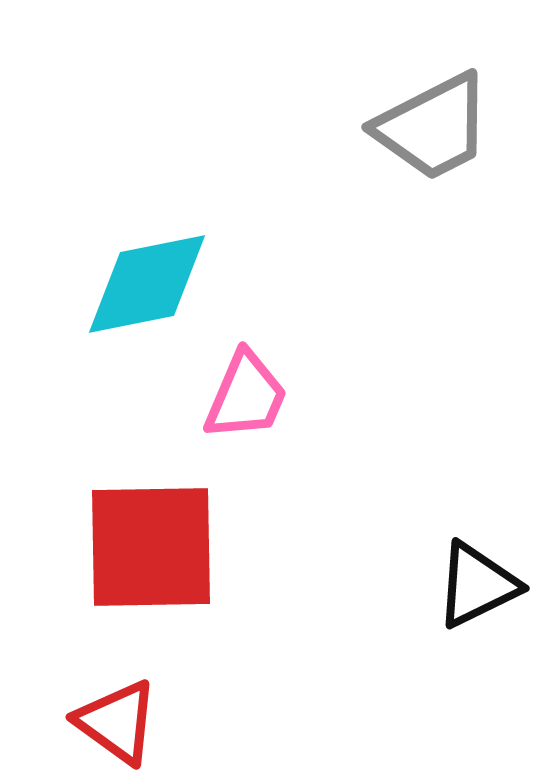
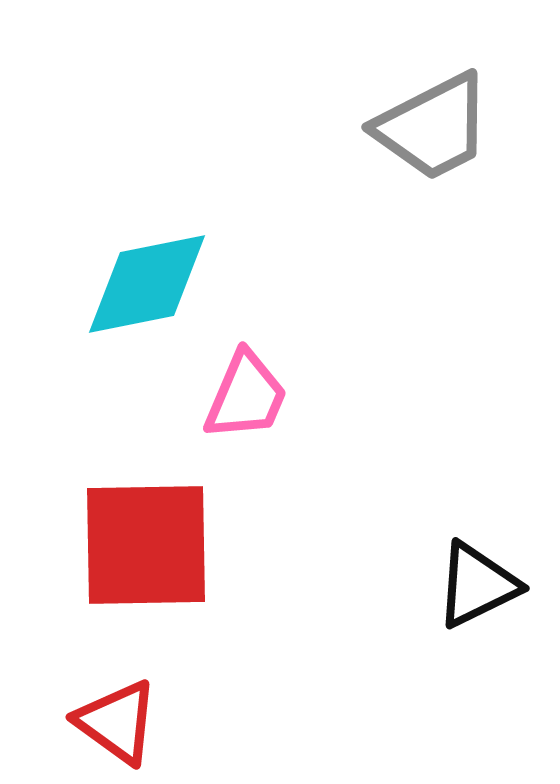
red square: moved 5 px left, 2 px up
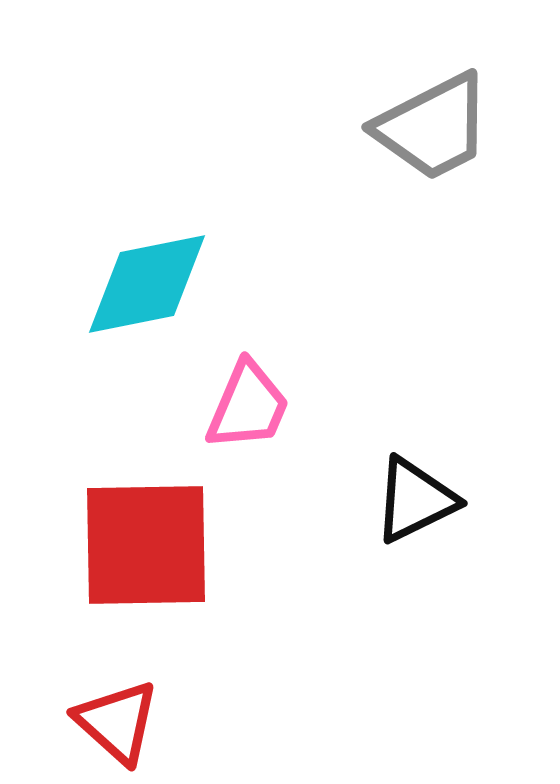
pink trapezoid: moved 2 px right, 10 px down
black triangle: moved 62 px left, 85 px up
red triangle: rotated 6 degrees clockwise
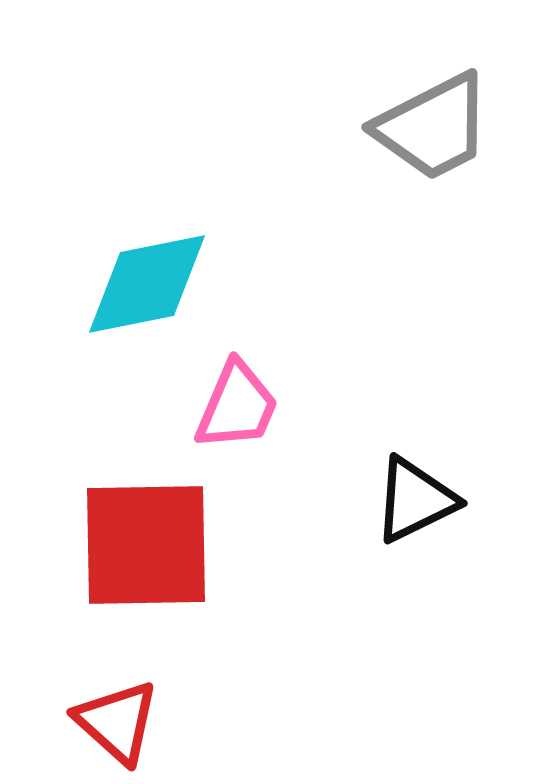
pink trapezoid: moved 11 px left
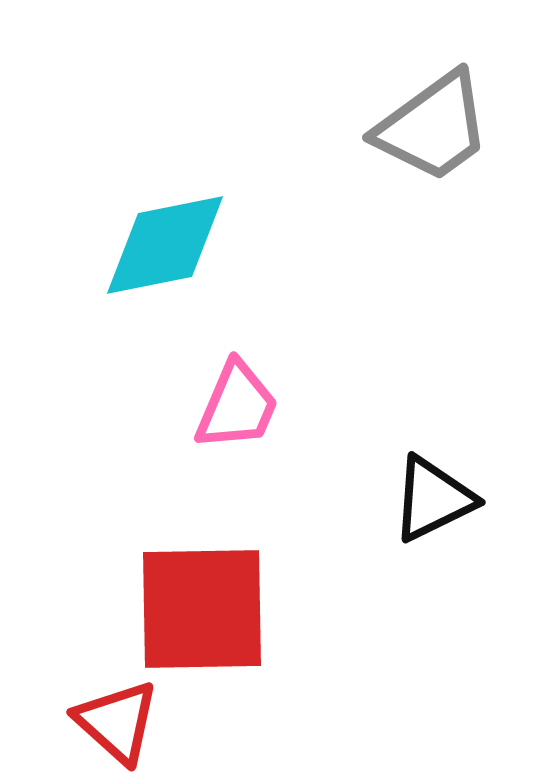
gray trapezoid: rotated 9 degrees counterclockwise
cyan diamond: moved 18 px right, 39 px up
black triangle: moved 18 px right, 1 px up
red square: moved 56 px right, 64 px down
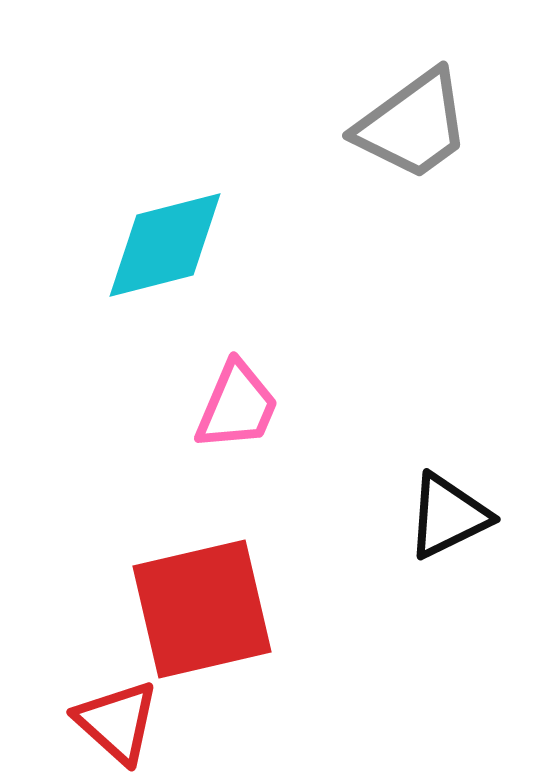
gray trapezoid: moved 20 px left, 2 px up
cyan diamond: rotated 3 degrees counterclockwise
black triangle: moved 15 px right, 17 px down
red square: rotated 12 degrees counterclockwise
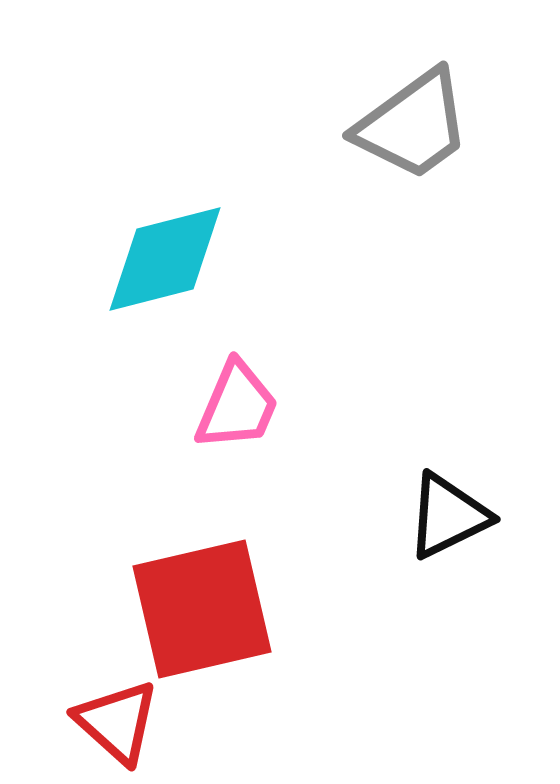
cyan diamond: moved 14 px down
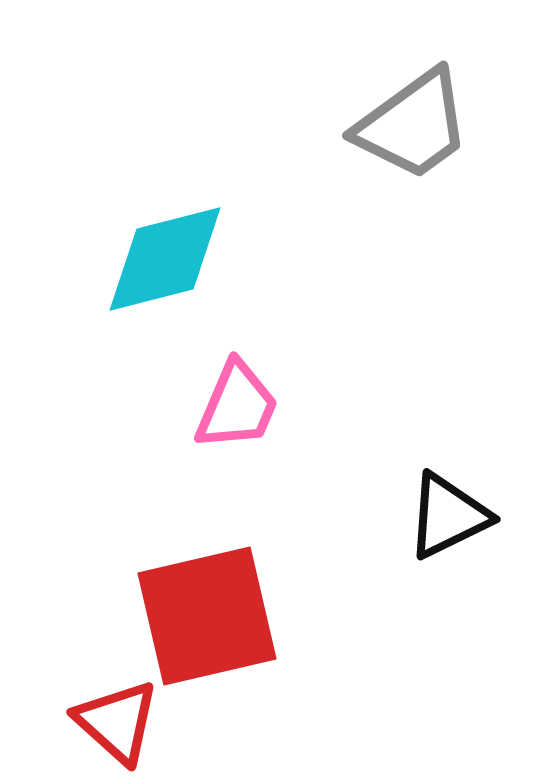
red square: moved 5 px right, 7 px down
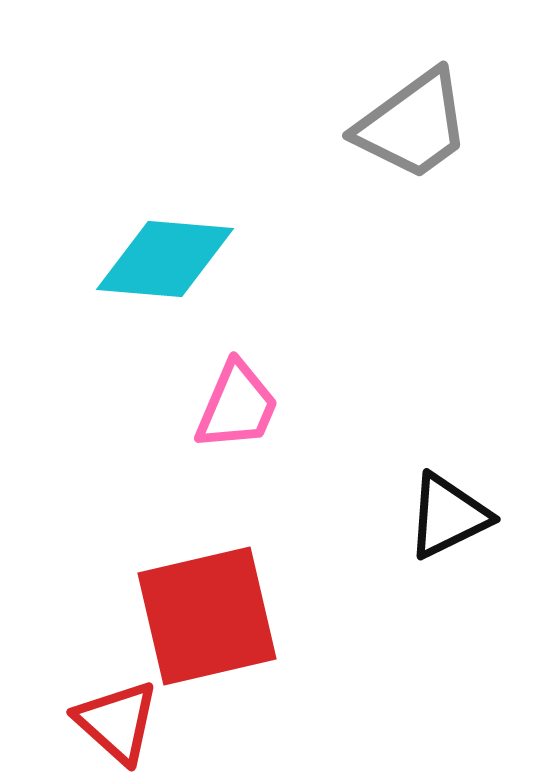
cyan diamond: rotated 19 degrees clockwise
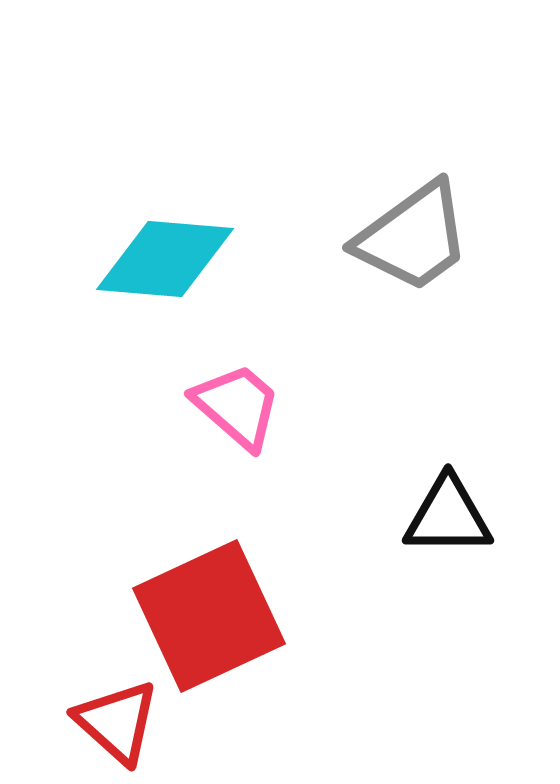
gray trapezoid: moved 112 px down
pink trapezoid: rotated 72 degrees counterclockwise
black triangle: rotated 26 degrees clockwise
red square: moved 2 px right; rotated 12 degrees counterclockwise
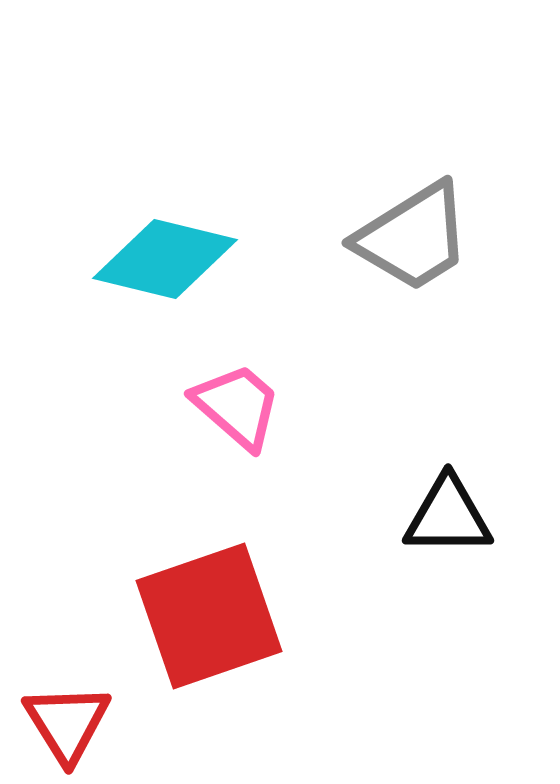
gray trapezoid: rotated 4 degrees clockwise
cyan diamond: rotated 9 degrees clockwise
red square: rotated 6 degrees clockwise
red triangle: moved 50 px left, 1 px down; rotated 16 degrees clockwise
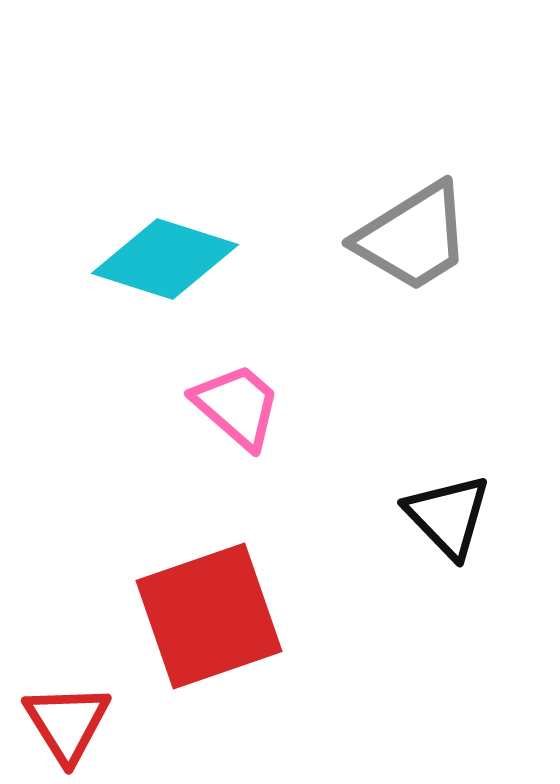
cyan diamond: rotated 4 degrees clockwise
black triangle: rotated 46 degrees clockwise
